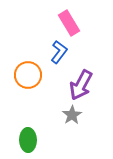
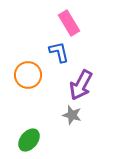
blue L-shape: rotated 50 degrees counterclockwise
gray star: rotated 24 degrees counterclockwise
green ellipse: moved 1 px right; rotated 40 degrees clockwise
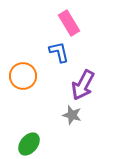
orange circle: moved 5 px left, 1 px down
purple arrow: moved 2 px right
green ellipse: moved 4 px down
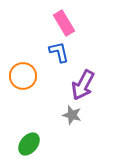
pink rectangle: moved 5 px left
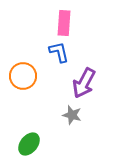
pink rectangle: rotated 35 degrees clockwise
purple arrow: moved 1 px right, 2 px up
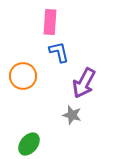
pink rectangle: moved 14 px left, 1 px up
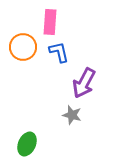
orange circle: moved 29 px up
green ellipse: moved 2 px left; rotated 15 degrees counterclockwise
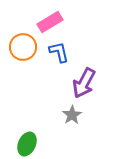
pink rectangle: rotated 55 degrees clockwise
gray star: rotated 24 degrees clockwise
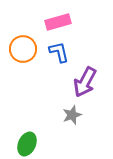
pink rectangle: moved 8 px right; rotated 15 degrees clockwise
orange circle: moved 2 px down
purple arrow: moved 1 px right, 1 px up
gray star: rotated 12 degrees clockwise
